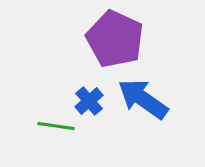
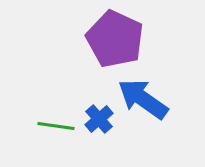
blue cross: moved 10 px right, 18 px down
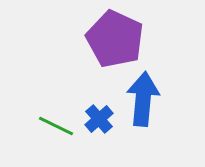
blue arrow: rotated 60 degrees clockwise
green line: rotated 18 degrees clockwise
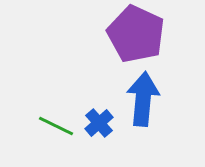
purple pentagon: moved 21 px right, 5 px up
blue cross: moved 4 px down
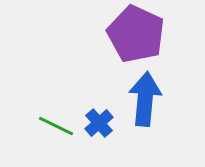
blue arrow: moved 2 px right
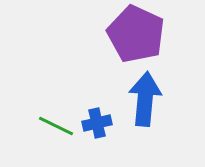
blue cross: moved 2 px left; rotated 28 degrees clockwise
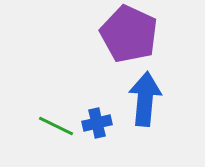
purple pentagon: moved 7 px left
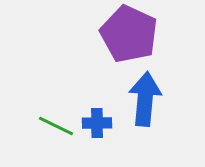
blue cross: rotated 12 degrees clockwise
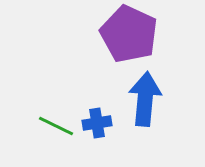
blue cross: rotated 8 degrees counterclockwise
